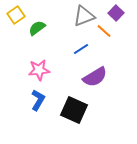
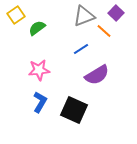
purple semicircle: moved 2 px right, 2 px up
blue L-shape: moved 2 px right, 2 px down
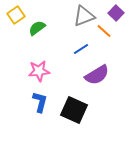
pink star: moved 1 px down
blue L-shape: rotated 15 degrees counterclockwise
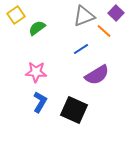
pink star: moved 3 px left, 1 px down; rotated 10 degrees clockwise
blue L-shape: rotated 15 degrees clockwise
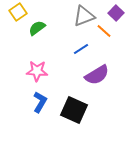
yellow square: moved 2 px right, 3 px up
pink star: moved 1 px right, 1 px up
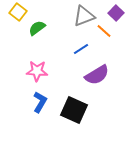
yellow square: rotated 18 degrees counterclockwise
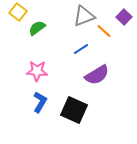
purple square: moved 8 px right, 4 px down
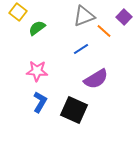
purple semicircle: moved 1 px left, 4 px down
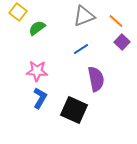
purple square: moved 2 px left, 25 px down
orange line: moved 12 px right, 10 px up
purple semicircle: rotated 70 degrees counterclockwise
blue L-shape: moved 4 px up
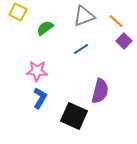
yellow square: rotated 12 degrees counterclockwise
green semicircle: moved 8 px right
purple square: moved 2 px right, 1 px up
purple semicircle: moved 4 px right, 12 px down; rotated 25 degrees clockwise
black square: moved 6 px down
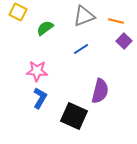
orange line: rotated 28 degrees counterclockwise
